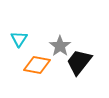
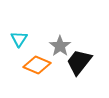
orange diamond: rotated 12 degrees clockwise
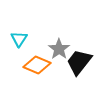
gray star: moved 1 px left, 3 px down
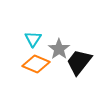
cyan triangle: moved 14 px right
orange diamond: moved 1 px left, 1 px up
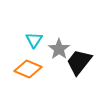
cyan triangle: moved 1 px right, 1 px down
orange diamond: moved 8 px left, 5 px down
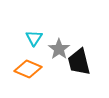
cyan triangle: moved 2 px up
black trapezoid: rotated 52 degrees counterclockwise
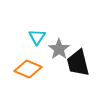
cyan triangle: moved 3 px right, 1 px up
black trapezoid: moved 1 px left, 1 px down
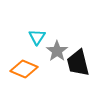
gray star: moved 2 px left, 2 px down
orange diamond: moved 4 px left
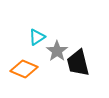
cyan triangle: rotated 24 degrees clockwise
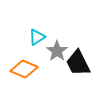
black trapezoid: rotated 12 degrees counterclockwise
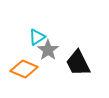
gray star: moved 9 px left, 1 px up
